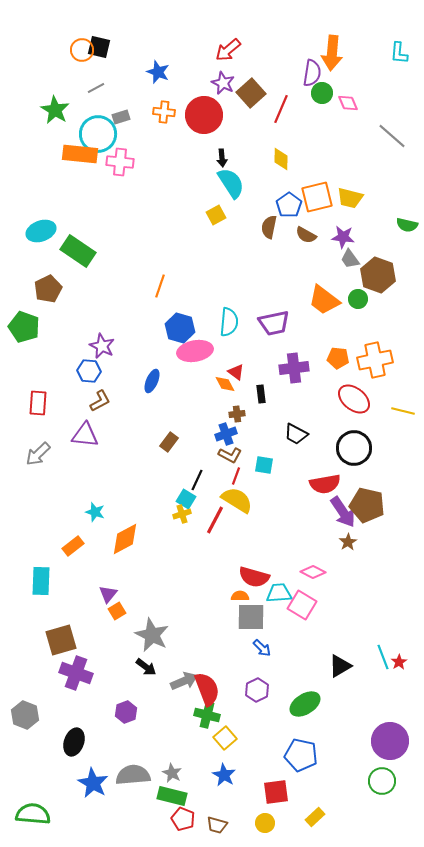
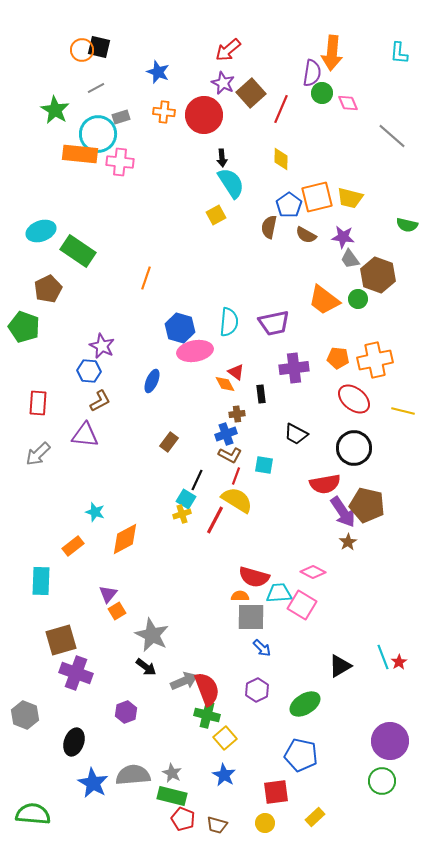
orange line at (160, 286): moved 14 px left, 8 px up
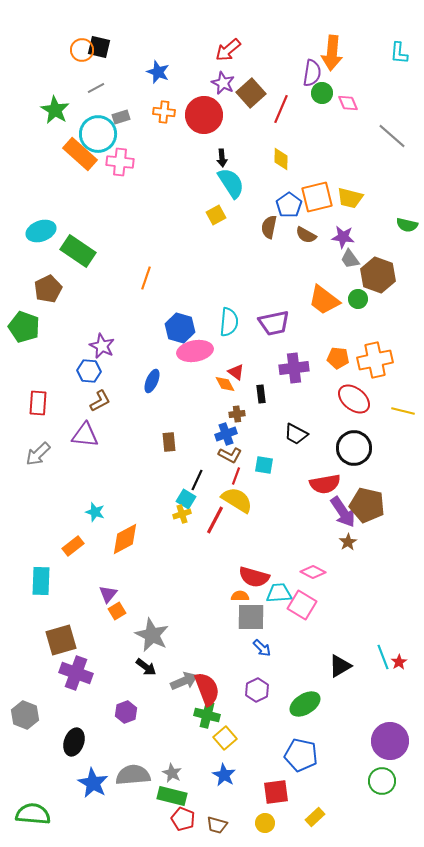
orange rectangle at (80, 154): rotated 36 degrees clockwise
brown rectangle at (169, 442): rotated 42 degrees counterclockwise
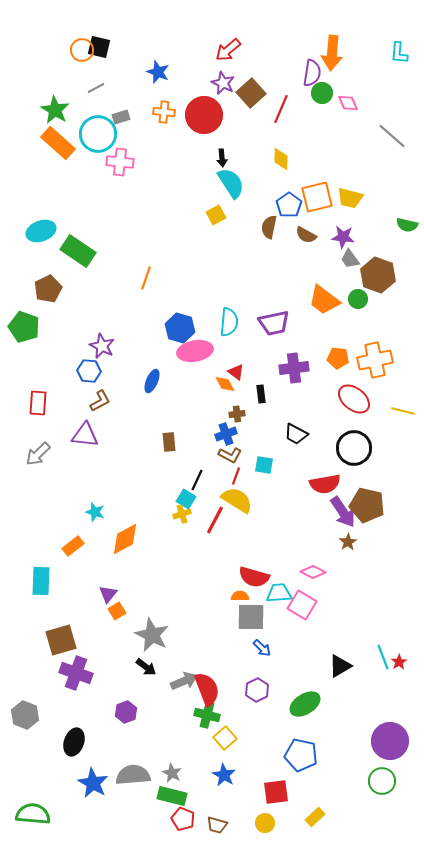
orange rectangle at (80, 154): moved 22 px left, 11 px up
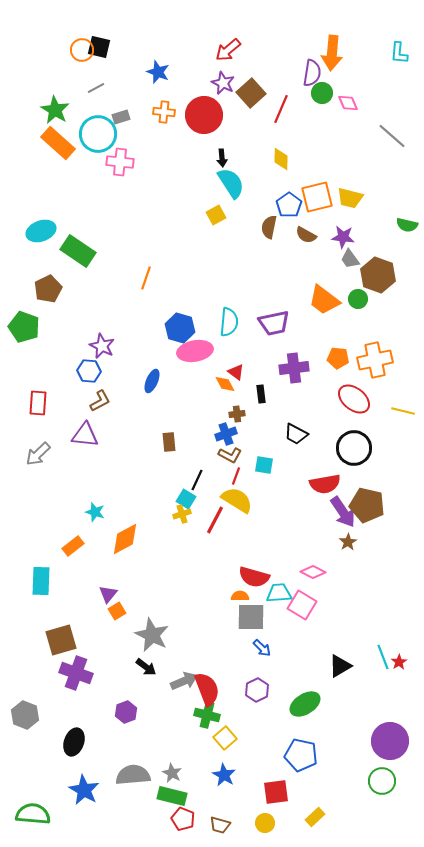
blue star at (93, 783): moved 9 px left, 7 px down
brown trapezoid at (217, 825): moved 3 px right
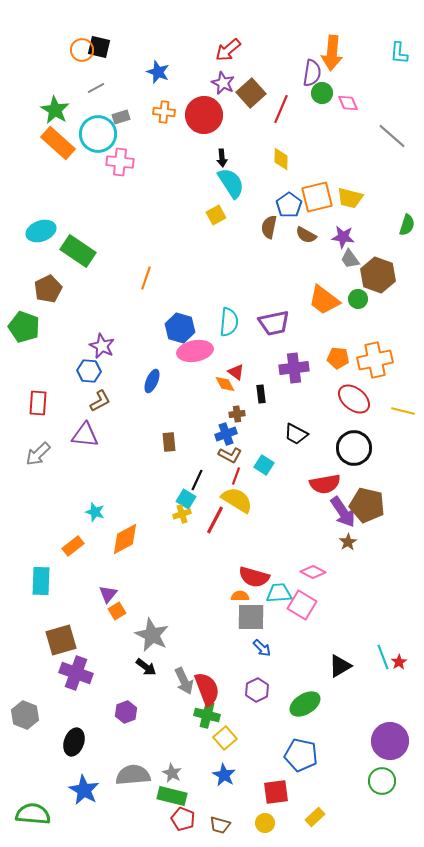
green semicircle at (407, 225): rotated 85 degrees counterclockwise
cyan square at (264, 465): rotated 24 degrees clockwise
gray arrow at (184, 681): rotated 88 degrees clockwise
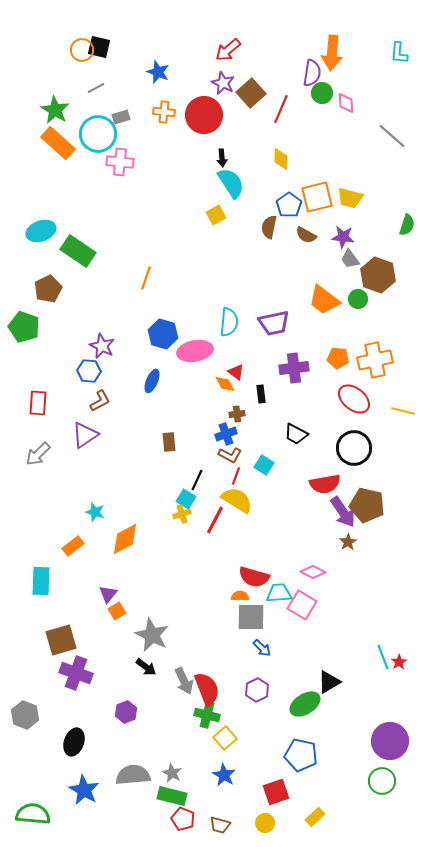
pink diamond at (348, 103): moved 2 px left; rotated 20 degrees clockwise
blue hexagon at (180, 328): moved 17 px left, 6 px down
purple triangle at (85, 435): rotated 40 degrees counterclockwise
black triangle at (340, 666): moved 11 px left, 16 px down
red square at (276, 792): rotated 12 degrees counterclockwise
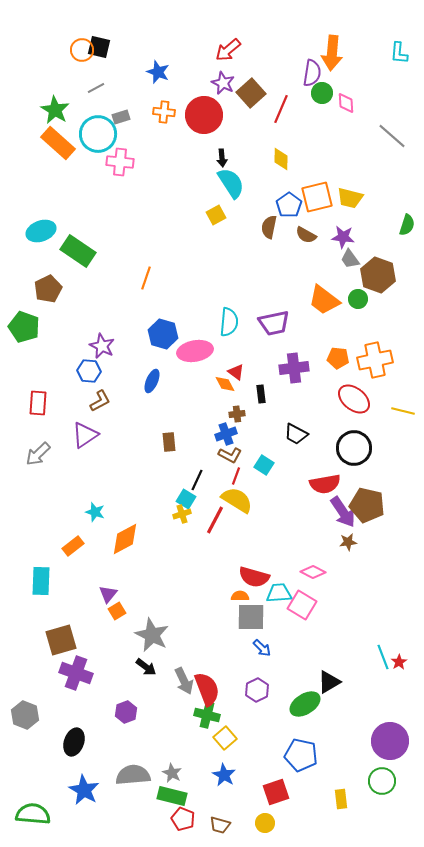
brown star at (348, 542): rotated 24 degrees clockwise
yellow rectangle at (315, 817): moved 26 px right, 18 px up; rotated 54 degrees counterclockwise
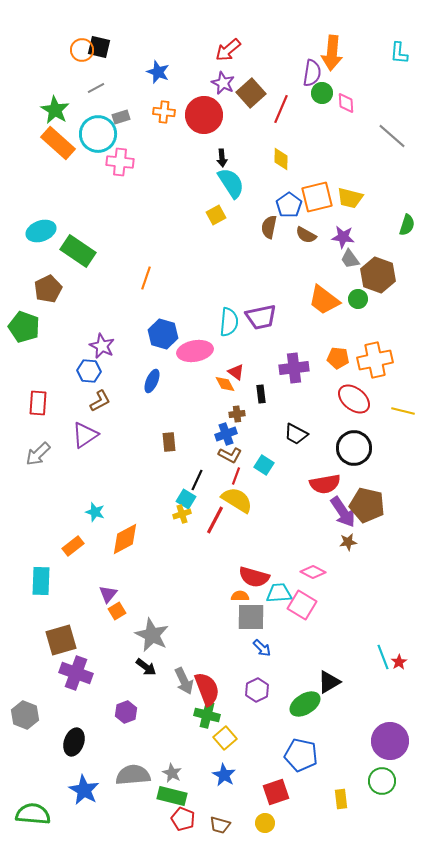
purple trapezoid at (274, 323): moved 13 px left, 6 px up
